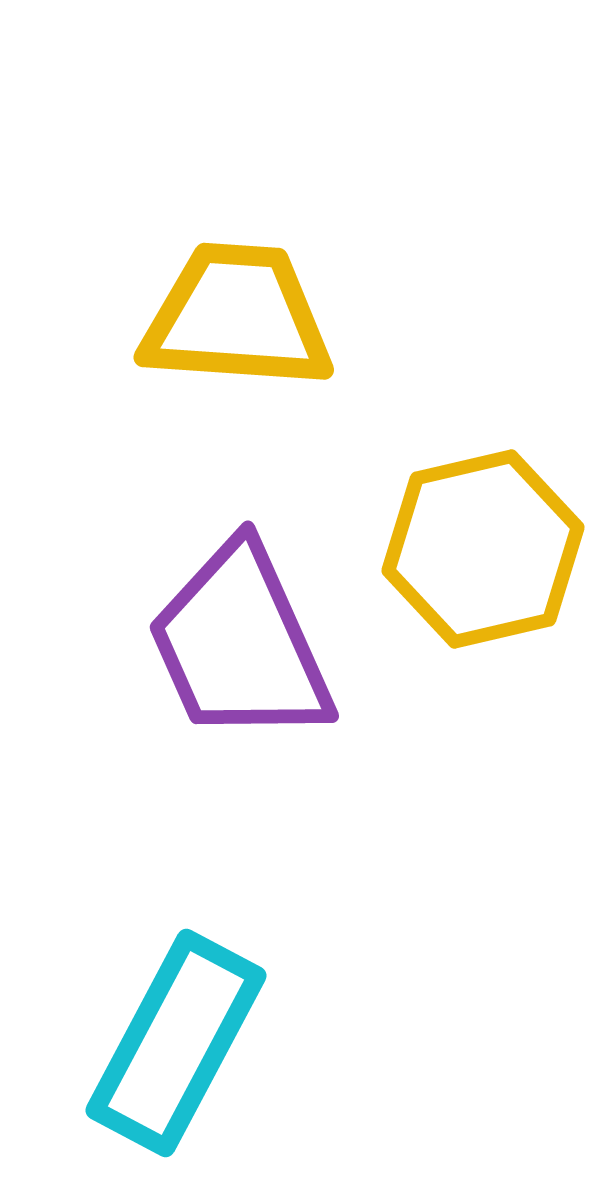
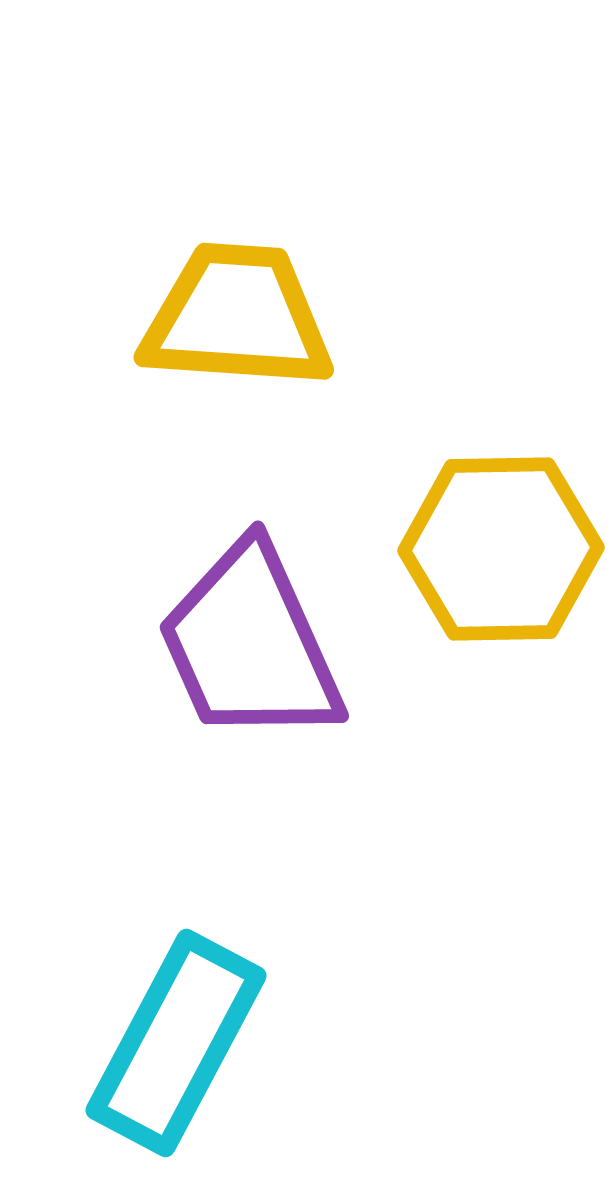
yellow hexagon: moved 18 px right; rotated 12 degrees clockwise
purple trapezoid: moved 10 px right
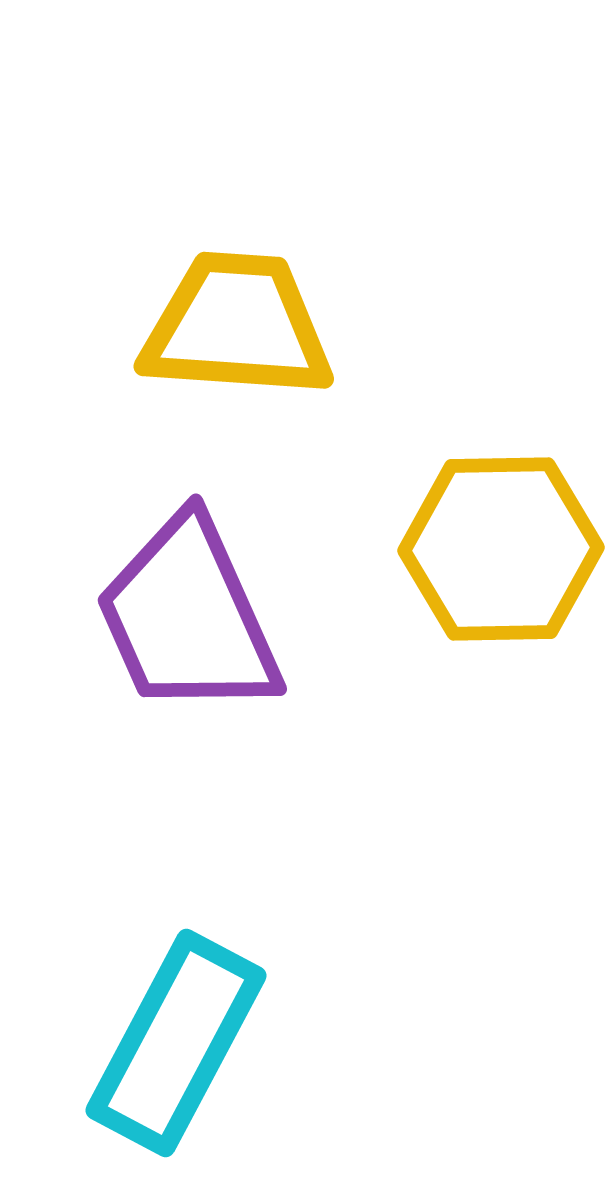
yellow trapezoid: moved 9 px down
purple trapezoid: moved 62 px left, 27 px up
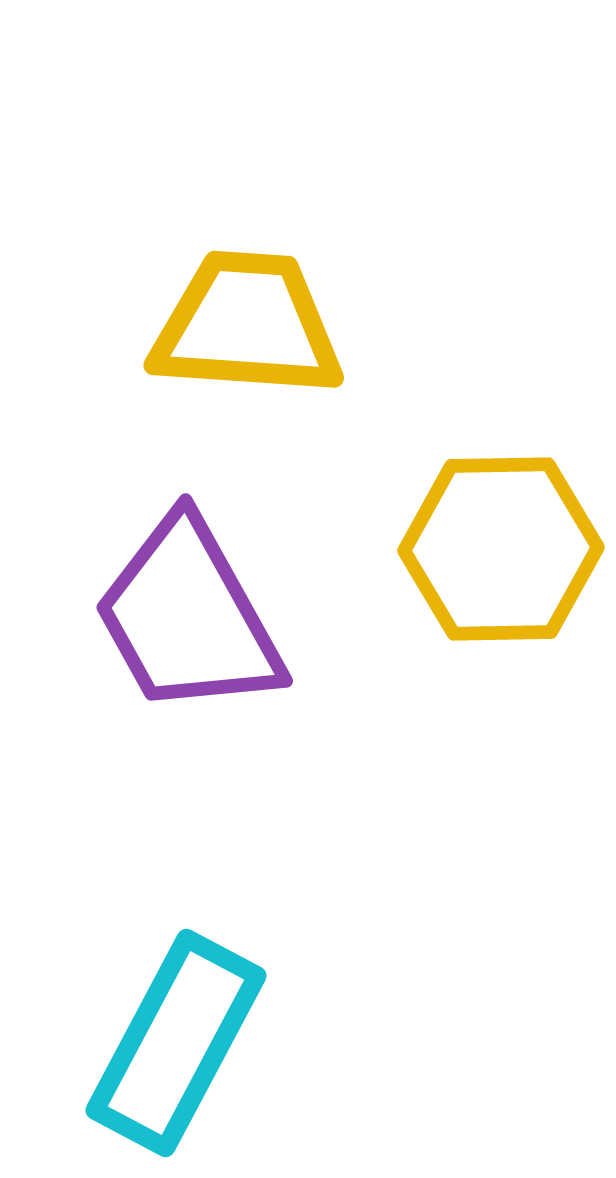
yellow trapezoid: moved 10 px right, 1 px up
purple trapezoid: rotated 5 degrees counterclockwise
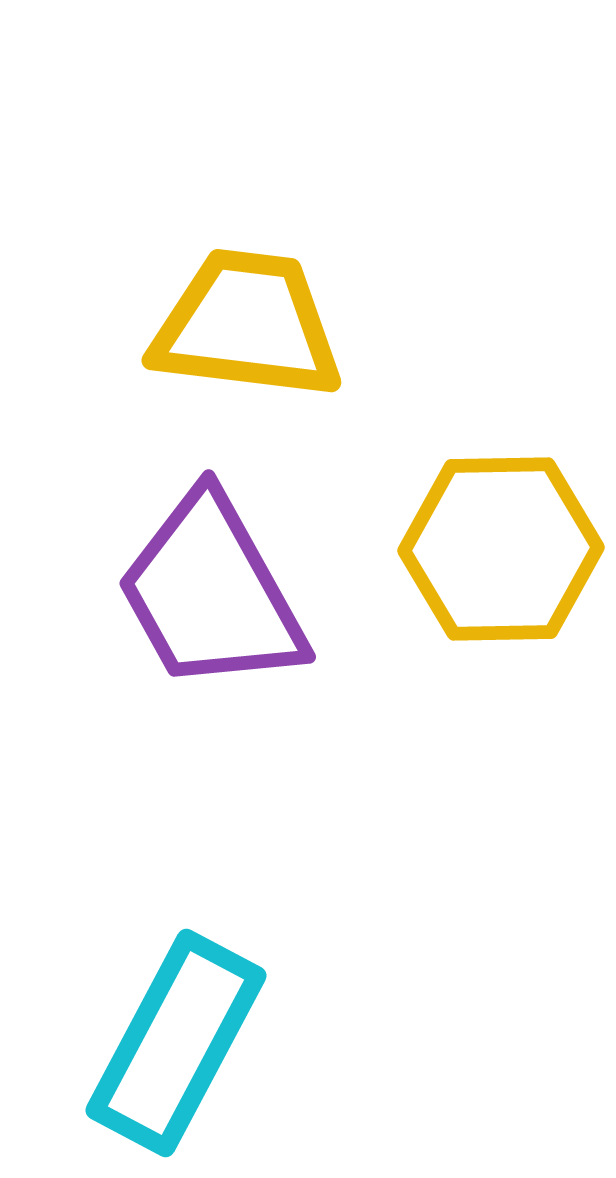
yellow trapezoid: rotated 3 degrees clockwise
purple trapezoid: moved 23 px right, 24 px up
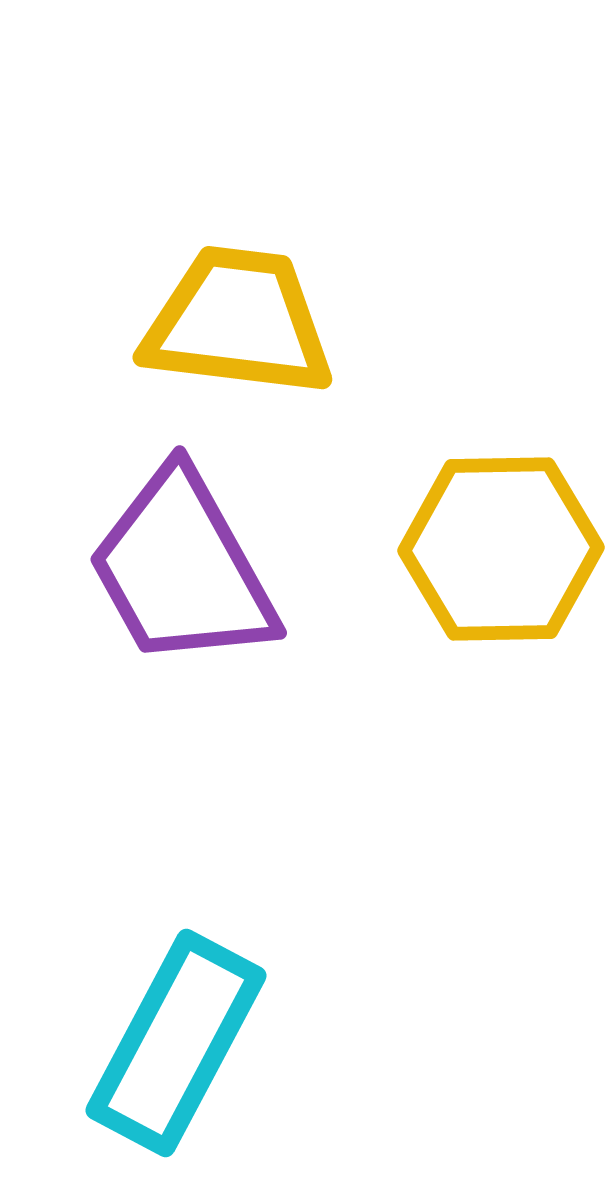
yellow trapezoid: moved 9 px left, 3 px up
purple trapezoid: moved 29 px left, 24 px up
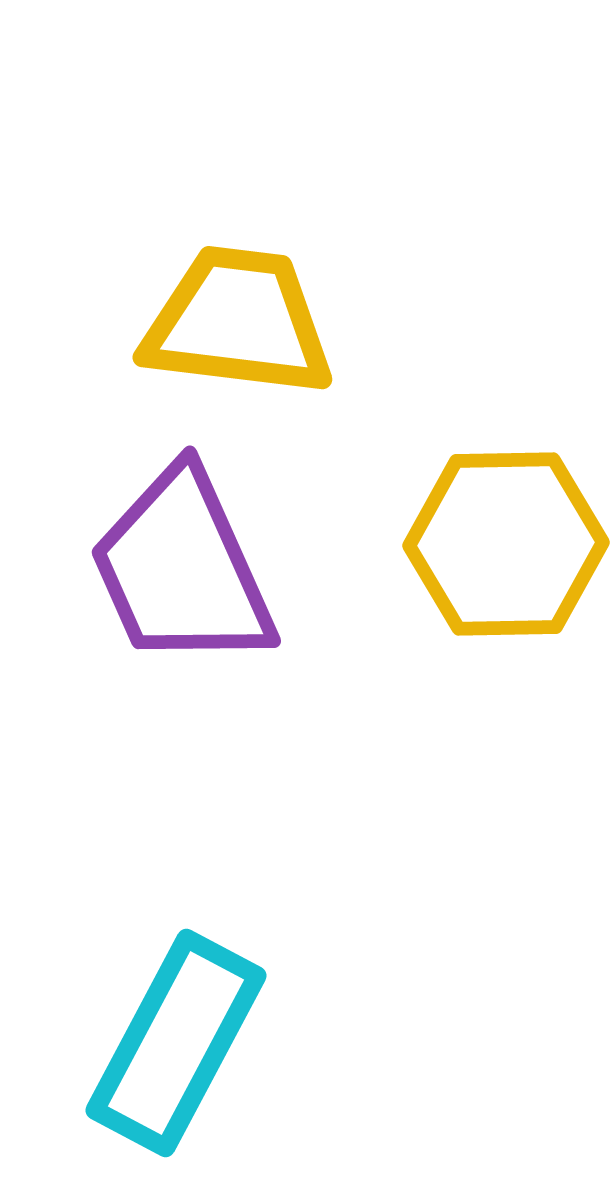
yellow hexagon: moved 5 px right, 5 px up
purple trapezoid: rotated 5 degrees clockwise
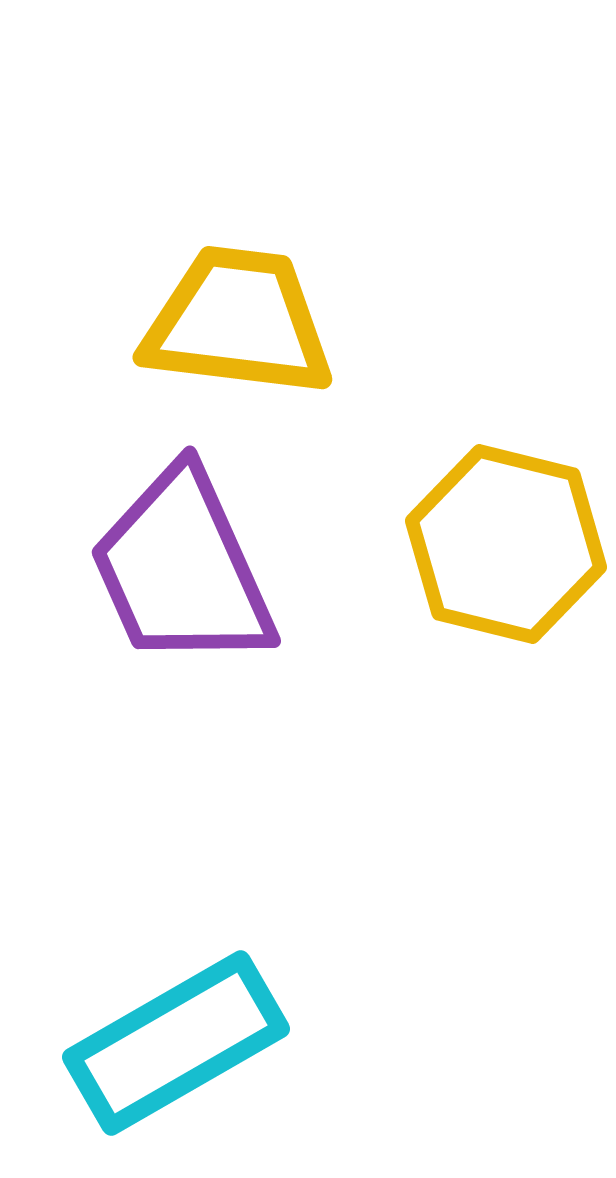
yellow hexagon: rotated 15 degrees clockwise
cyan rectangle: rotated 32 degrees clockwise
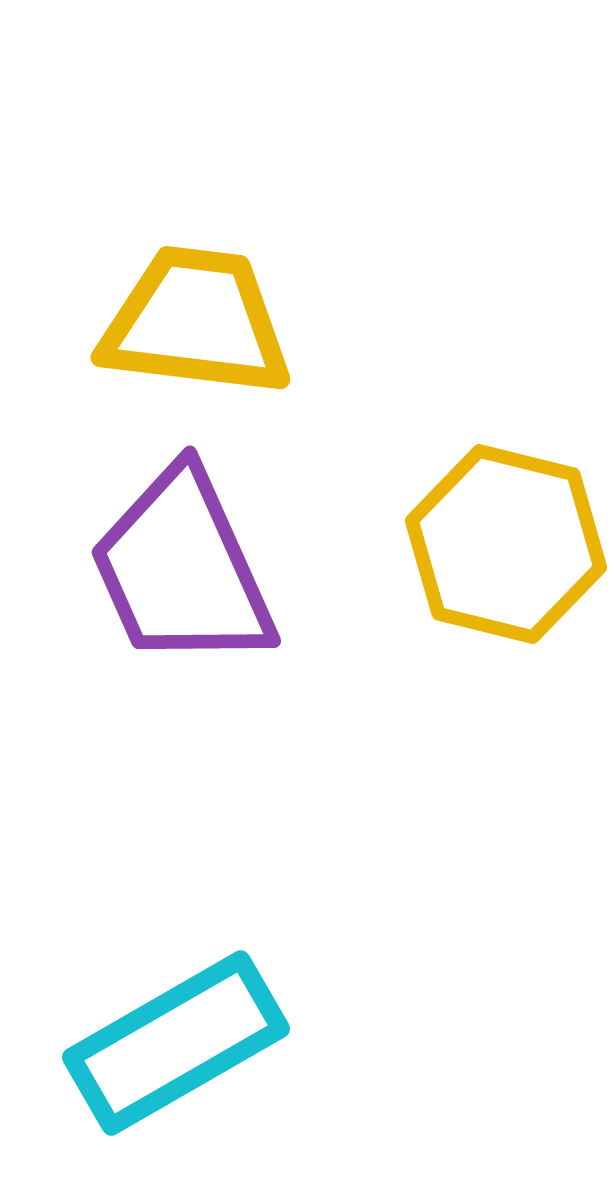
yellow trapezoid: moved 42 px left
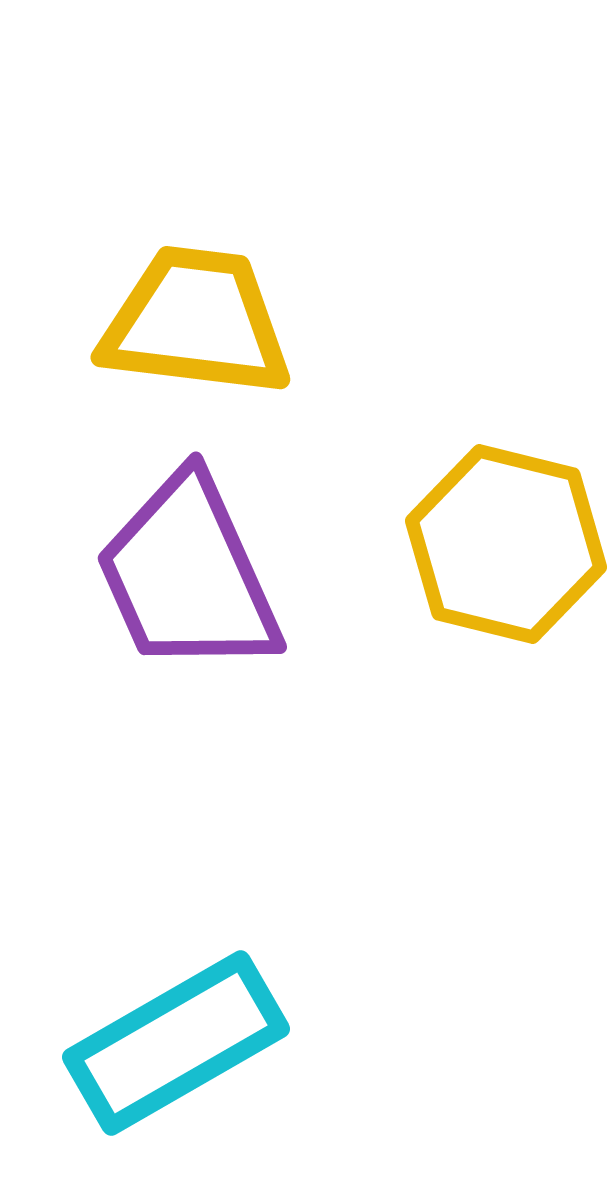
purple trapezoid: moved 6 px right, 6 px down
